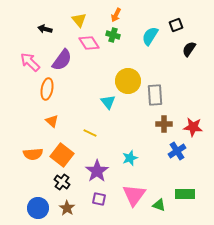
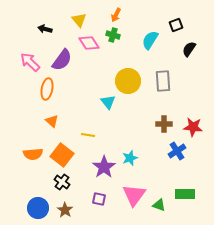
cyan semicircle: moved 4 px down
gray rectangle: moved 8 px right, 14 px up
yellow line: moved 2 px left, 2 px down; rotated 16 degrees counterclockwise
purple star: moved 7 px right, 4 px up
brown star: moved 2 px left, 2 px down
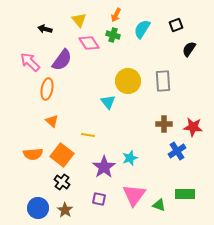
cyan semicircle: moved 8 px left, 11 px up
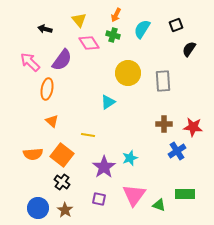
yellow circle: moved 8 px up
cyan triangle: rotated 35 degrees clockwise
